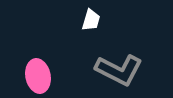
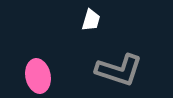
gray L-shape: rotated 9 degrees counterclockwise
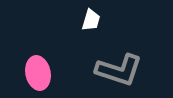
pink ellipse: moved 3 px up
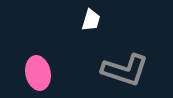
gray L-shape: moved 6 px right
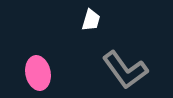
gray L-shape: rotated 36 degrees clockwise
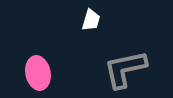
gray L-shape: moved 1 px up; rotated 114 degrees clockwise
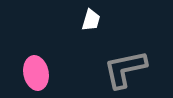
pink ellipse: moved 2 px left
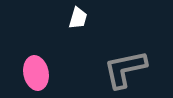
white trapezoid: moved 13 px left, 2 px up
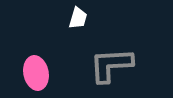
gray L-shape: moved 14 px left, 4 px up; rotated 9 degrees clockwise
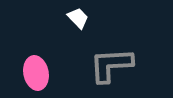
white trapezoid: rotated 60 degrees counterclockwise
